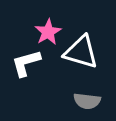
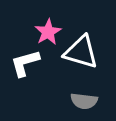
white L-shape: moved 1 px left
gray semicircle: moved 3 px left
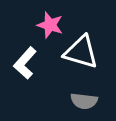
pink star: moved 2 px right, 7 px up; rotated 24 degrees counterclockwise
white L-shape: rotated 32 degrees counterclockwise
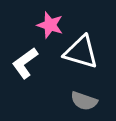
white L-shape: rotated 12 degrees clockwise
gray semicircle: rotated 12 degrees clockwise
